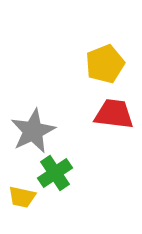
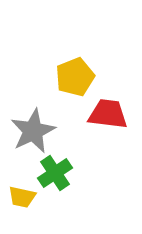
yellow pentagon: moved 30 px left, 13 px down
red trapezoid: moved 6 px left
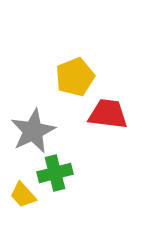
green cross: rotated 20 degrees clockwise
yellow trapezoid: moved 1 px right, 2 px up; rotated 36 degrees clockwise
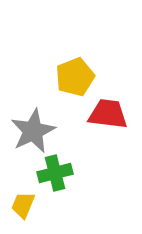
yellow trapezoid: moved 10 px down; rotated 64 degrees clockwise
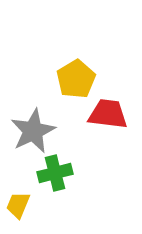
yellow pentagon: moved 1 px right, 2 px down; rotated 9 degrees counterclockwise
yellow trapezoid: moved 5 px left
